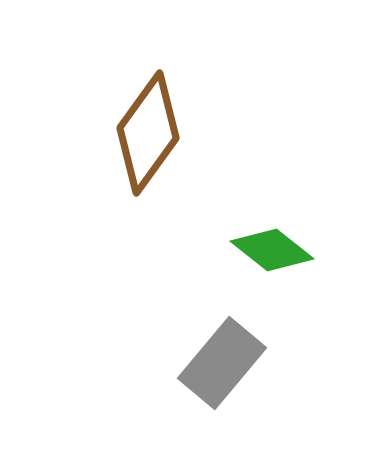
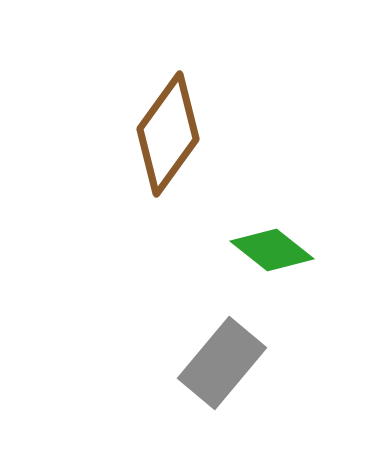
brown diamond: moved 20 px right, 1 px down
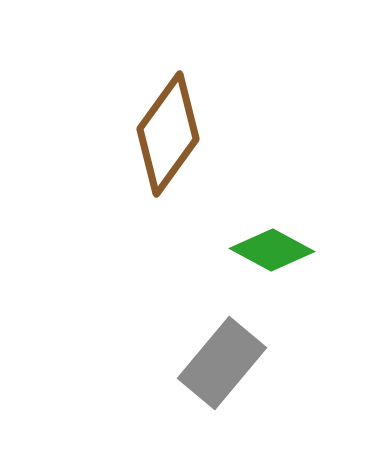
green diamond: rotated 10 degrees counterclockwise
